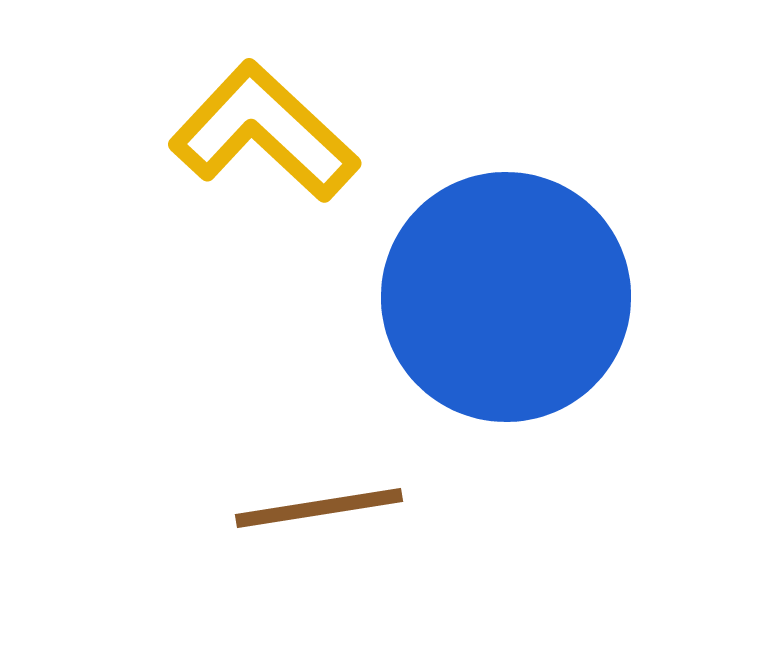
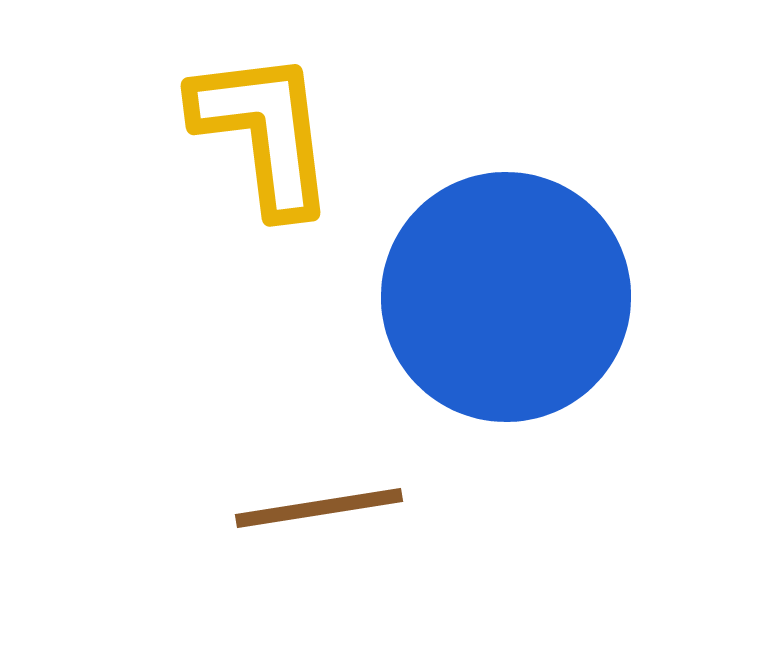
yellow L-shape: rotated 40 degrees clockwise
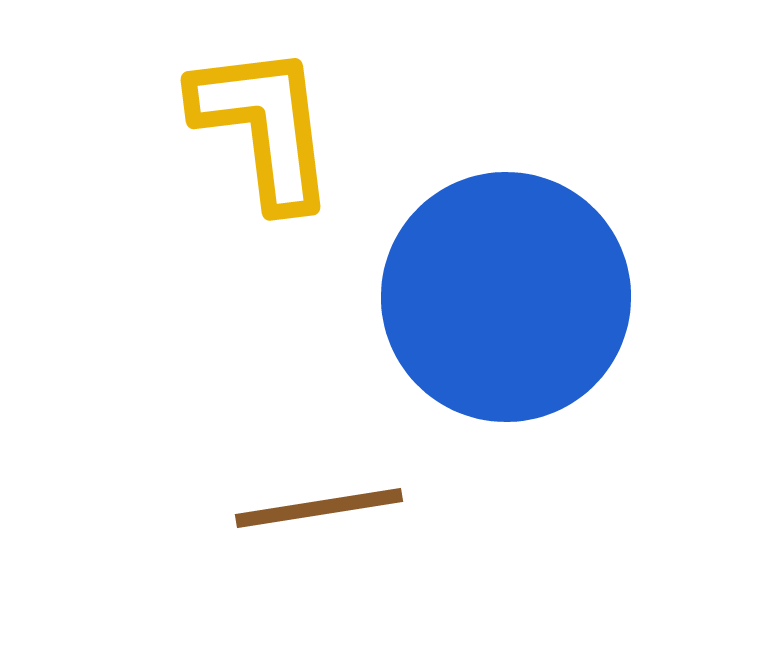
yellow L-shape: moved 6 px up
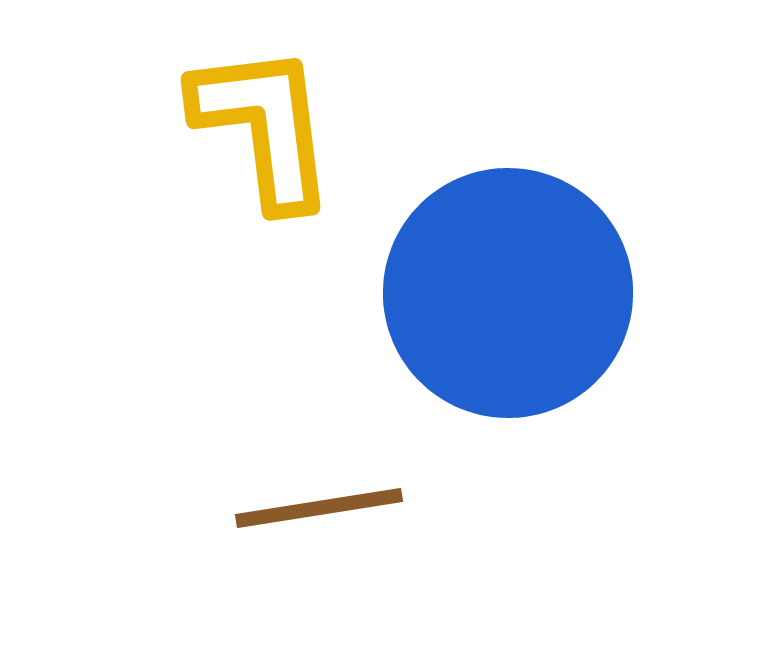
blue circle: moved 2 px right, 4 px up
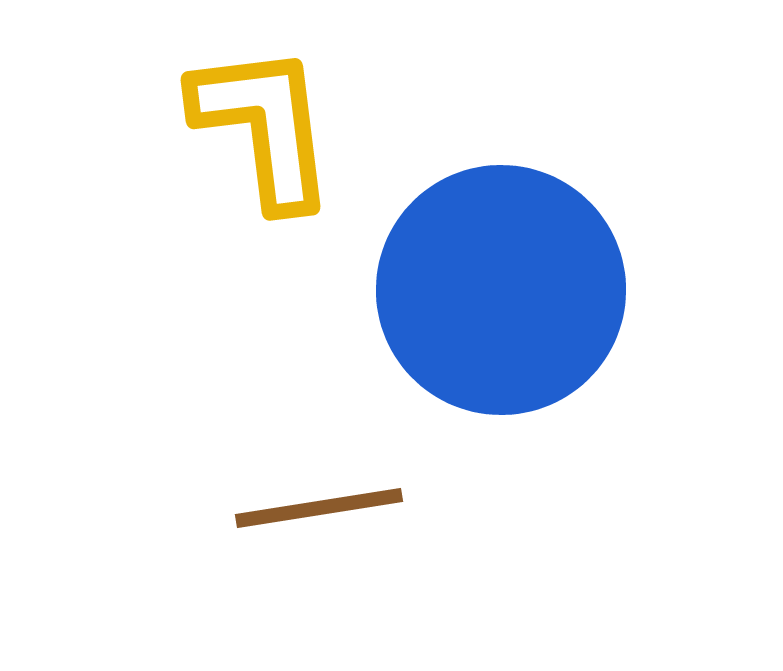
blue circle: moved 7 px left, 3 px up
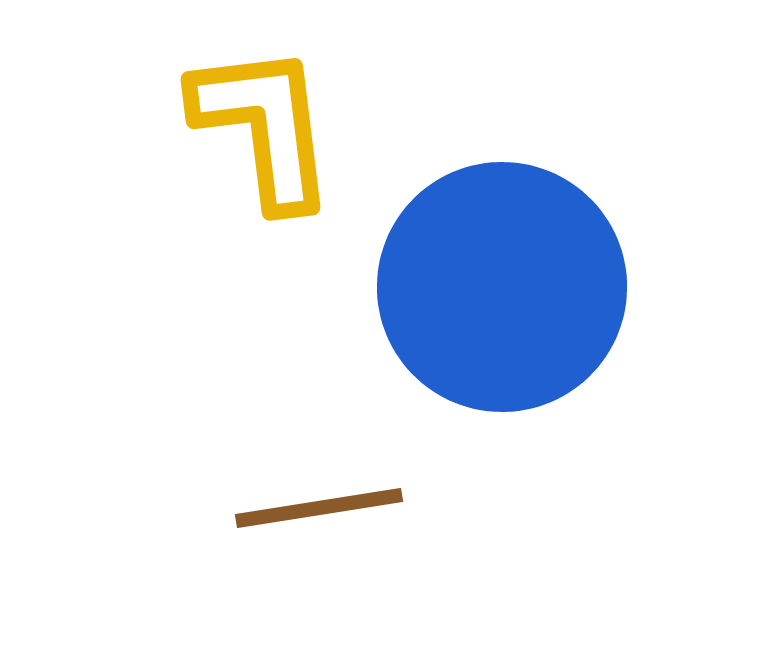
blue circle: moved 1 px right, 3 px up
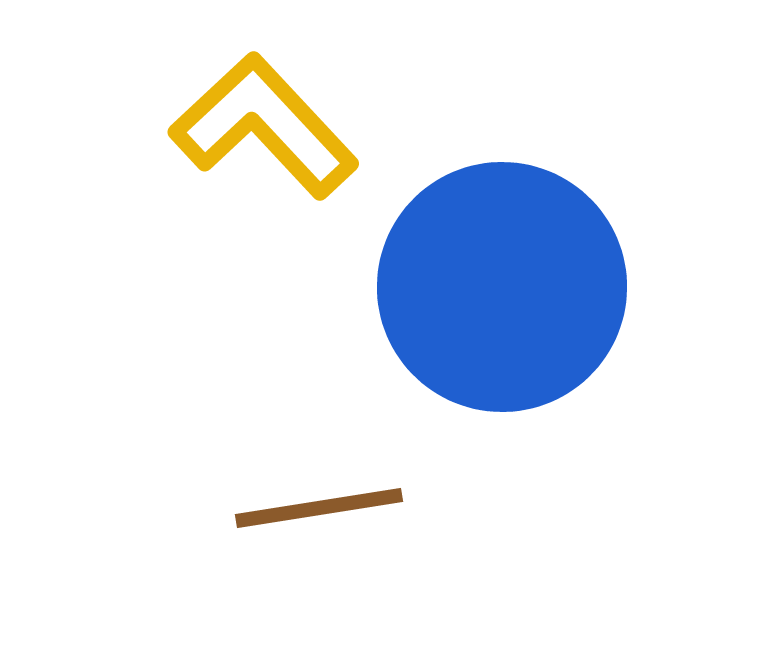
yellow L-shape: rotated 36 degrees counterclockwise
